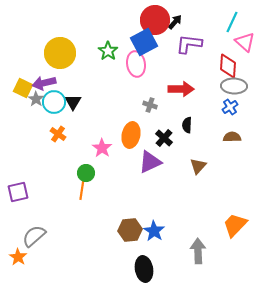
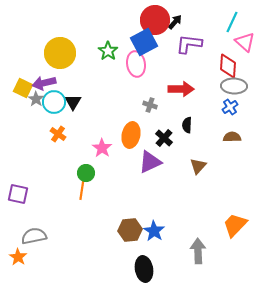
purple square: moved 2 px down; rotated 25 degrees clockwise
gray semicircle: rotated 30 degrees clockwise
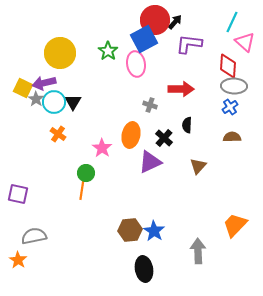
blue square: moved 3 px up
orange star: moved 3 px down
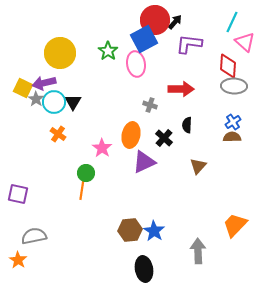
blue cross: moved 3 px right, 15 px down
purple triangle: moved 6 px left
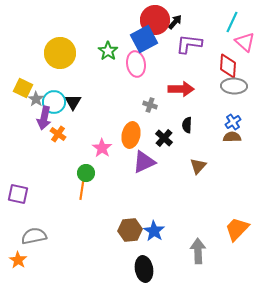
purple arrow: moved 35 px down; rotated 65 degrees counterclockwise
orange trapezoid: moved 2 px right, 4 px down
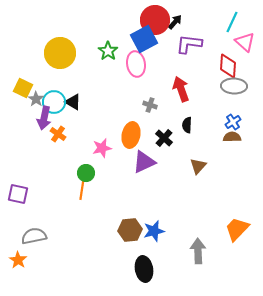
red arrow: rotated 110 degrees counterclockwise
black triangle: rotated 30 degrees counterclockwise
pink star: rotated 24 degrees clockwise
blue star: rotated 25 degrees clockwise
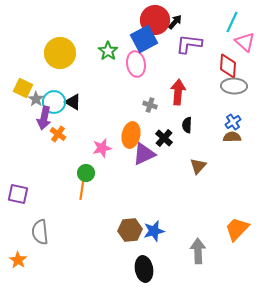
red arrow: moved 3 px left, 3 px down; rotated 25 degrees clockwise
purple triangle: moved 8 px up
gray semicircle: moved 6 px right, 4 px up; rotated 85 degrees counterclockwise
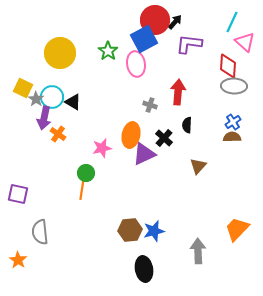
cyan circle: moved 2 px left, 5 px up
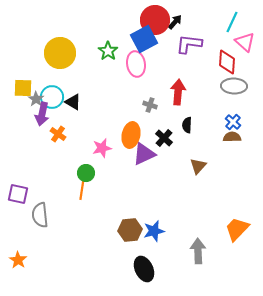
red diamond: moved 1 px left, 4 px up
yellow square: rotated 24 degrees counterclockwise
purple arrow: moved 2 px left, 4 px up
blue cross: rotated 14 degrees counterclockwise
gray semicircle: moved 17 px up
black ellipse: rotated 15 degrees counterclockwise
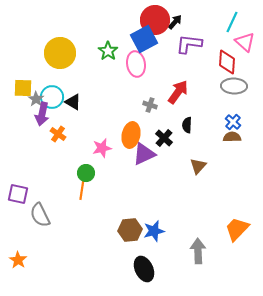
red arrow: rotated 30 degrees clockwise
gray semicircle: rotated 20 degrees counterclockwise
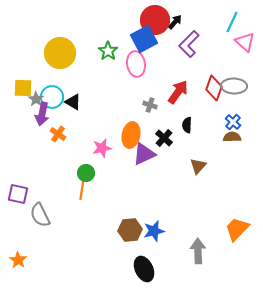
purple L-shape: rotated 52 degrees counterclockwise
red diamond: moved 13 px left, 26 px down; rotated 15 degrees clockwise
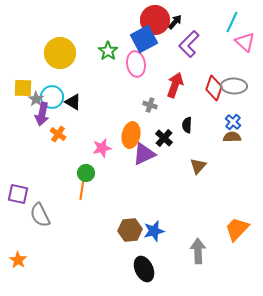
red arrow: moved 3 px left, 7 px up; rotated 15 degrees counterclockwise
